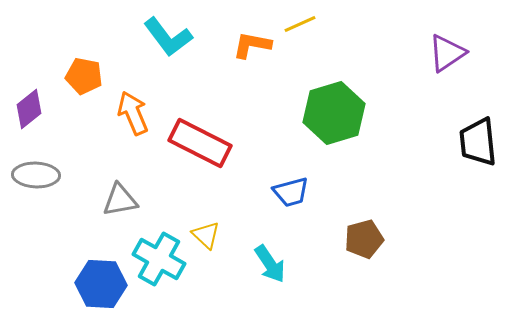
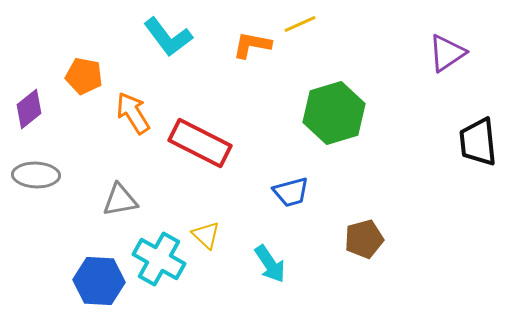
orange arrow: rotated 9 degrees counterclockwise
blue hexagon: moved 2 px left, 3 px up
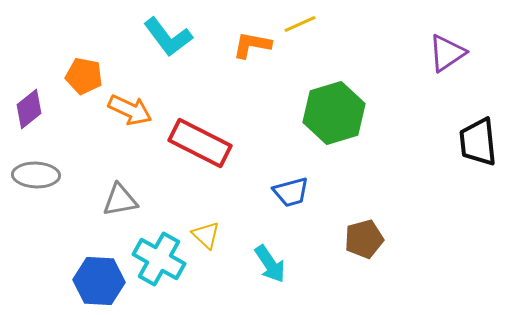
orange arrow: moved 3 px left, 3 px up; rotated 147 degrees clockwise
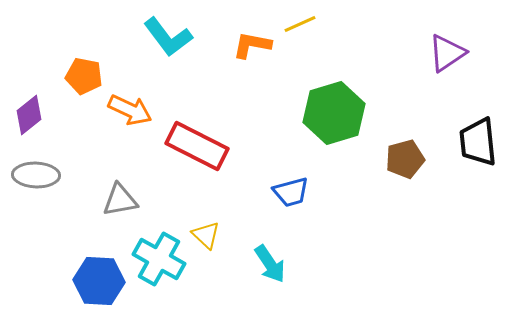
purple diamond: moved 6 px down
red rectangle: moved 3 px left, 3 px down
brown pentagon: moved 41 px right, 80 px up
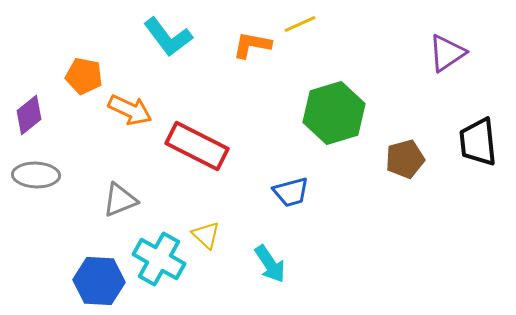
gray triangle: rotated 12 degrees counterclockwise
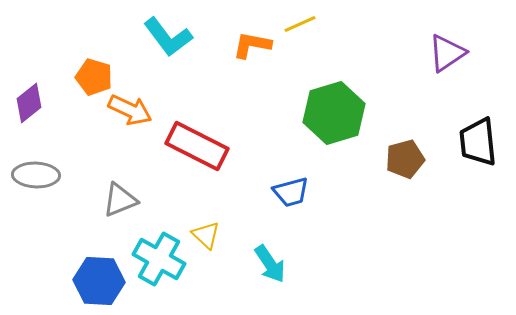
orange pentagon: moved 10 px right, 1 px down; rotated 6 degrees clockwise
purple diamond: moved 12 px up
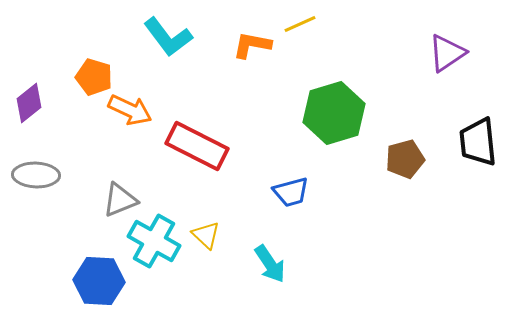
cyan cross: moved 5 px left, 18 px up
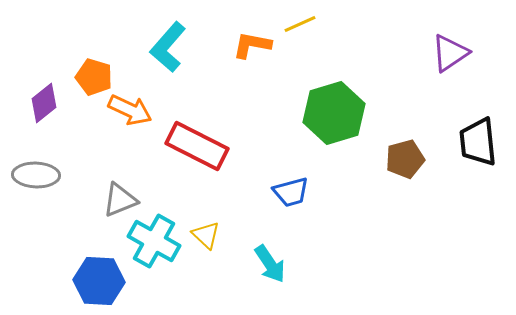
cyan L-shape: moved 10 px down; rotated 78 degrees clockwise
purple triangle: moved 3 px right
purple diamond: moved 15 px right
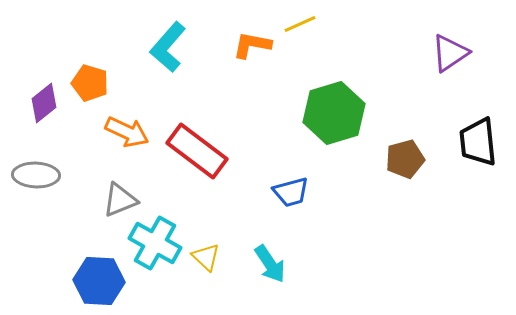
orange pentagon: moved 4 px left, 6 px down
orange arrow: moved 3 px left, 22 px down
red rectangle: moved 5 px down; rotated 10 degrees clockwise
yellow triangle: moved 22 px down
cyan cross: moved 1 px right, 2 px down
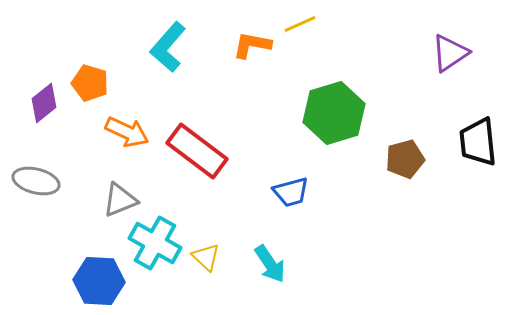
gray ellipse: moved 6 px down; rotated 12 degrees clockwise
